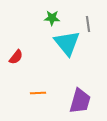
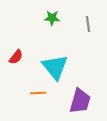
cyan triangle: moved 12 px left, 24 px down
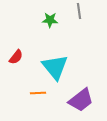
green star: moved 2 px left, 2 px down
gray line: moved 9 px left, 13 px up
purple trapezoid: moved 1 px right, 1 px up; rotated 36 degrees clockwise
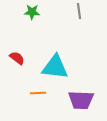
green star: moved 18 px left, 8 px up
red semicircle: moved 1 px right, 1 px down; rotated 91 degrees counterclockwise
cyan triangle: rotated 44 degrees counterclockwise
purple trapezoid: rotated 40 degrees clockwise
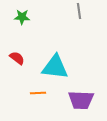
green star: moved 10 px left, 5 px down
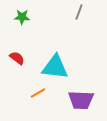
gray line: moved 1 px down; rotated 28 degrees clockwise
orange line: rotated 28 degrees counterclockwise
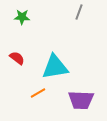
cyan triangle: rotated 16 degrees counterclockwise
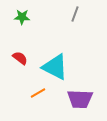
gray line: moved 4 px left, 2 px down
red semicircle: moved 3 px right
cyan triangle: rotated 36 degrees clockwise
purple trapezoid: moved 1 px left, 1 px up
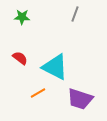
purple trapezoid: rotated 16 degrees clockwise
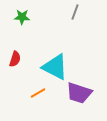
gray line: moved 2 px up
red semicircle: moved 5 px left, 1 px down; rotated 70 degrees clockwise
purple trapezoid: moved 1 px left, 6 px up
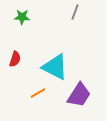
purple trapezoid: moved 2 px down; rotated 76 degrees counterclockwise
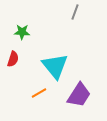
green star: moved 15 px down
red semicircle: moved 2 px left
cyan triangle: moved 1 px up; rotated 24 degrees clockwise
orange line: moved 1 px right
